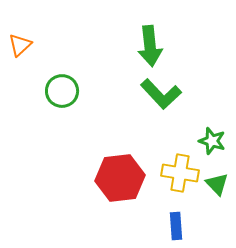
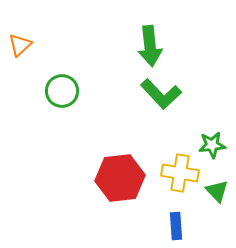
green star: moved 4 px down; rotated 24 degrees counterclockwise
green triangle: moved 7 px down
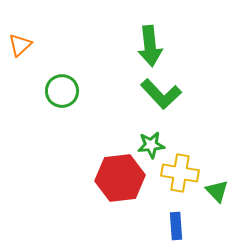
green star: moved 61 px left
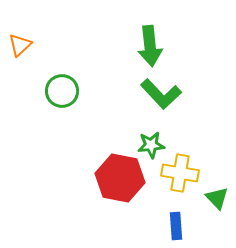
red hexagon: rotated 18 degrees clockwise
green triangle: moved 7 px down
